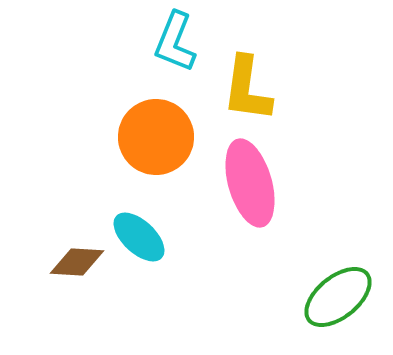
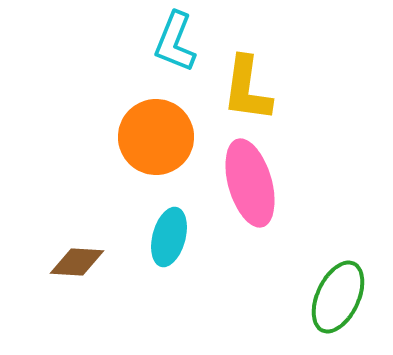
cyan ellipse: moved 30 px right; rotated 62 degrees clockwise
green ellipse: rotated 26 degrees counterclockwise
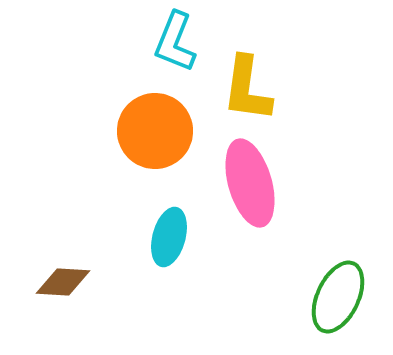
orange circle: moved 1 px left, 6 px up
brown diamond: moved 14 px left, 20 px down
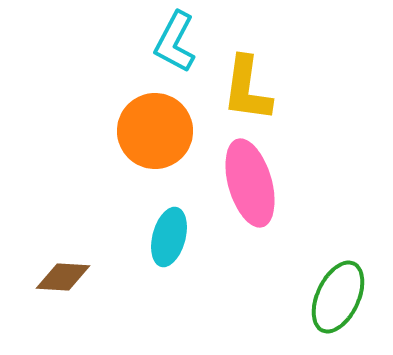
cyan L-shape: rotated 6 degrees clockwise
brown diamond: moved 5 px up
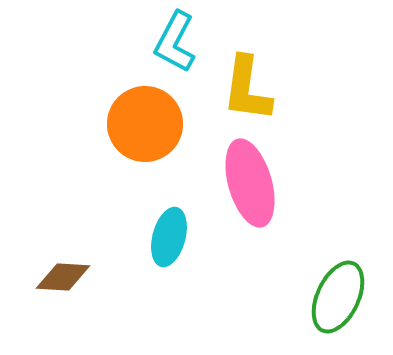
orange circle: moved 10 px left, 7 px up
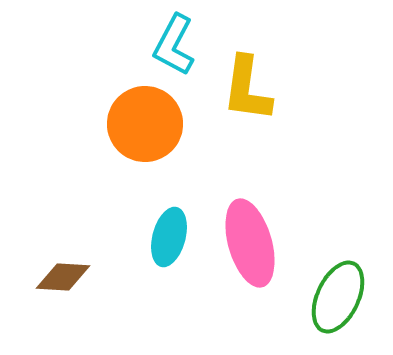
cyan L-shape: moved 1 px left, 3 px down
pink ellipse: moved 60 px down
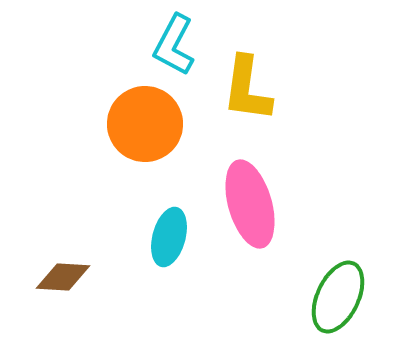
pink ellipse: moved 39 px up
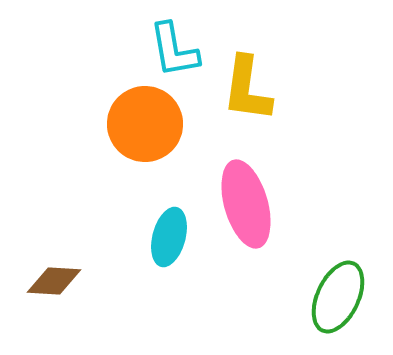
cyan L-shape: moved 5 px down; rotated 38 degrees counterclockwise
pink ellipse: moved 4 px left
brown diamond: moved 9 px left, 4 px down
